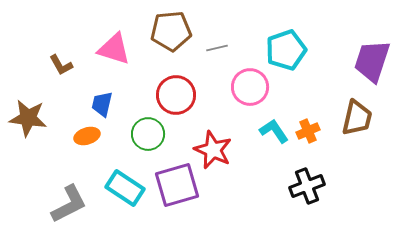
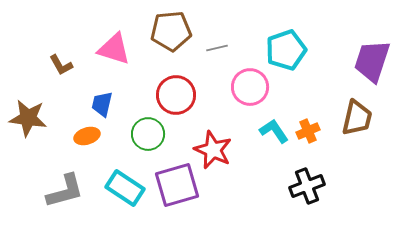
gray L-shape: moved 4 px left, 13 px up; rotated 12 degrees clockwise
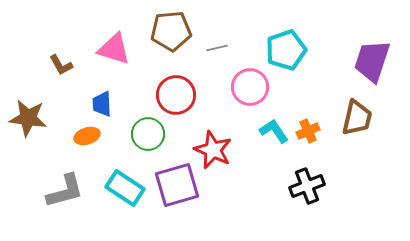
blue trapezoid: rotated 16 degrees counterclockwise
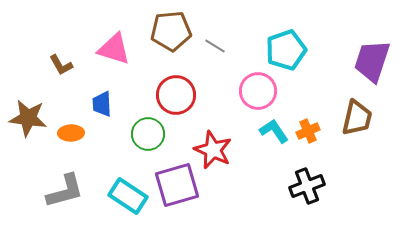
gray line: moved 2 px left, 2 px up; rotated 45 degrees clockwise
pink circle: moved 8 px right, 4 px down
orange ellipse: moved 16 px left, 3 px up; rotated 15 degrees clockwise
cyan rectangle: moved 3 px right, 8 px down
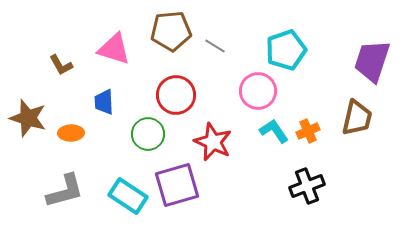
blue trapezoid: moved 2 px right, 2 px up
brown star: rotated 9 degrees clockwise
red star: moved 8 px up
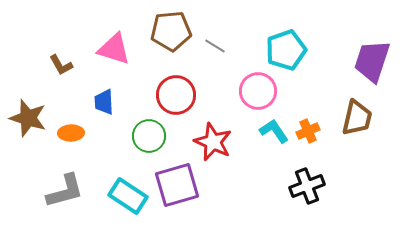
green circle: moved 1 px right, 2 px down
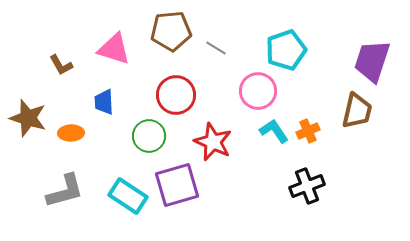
gray line: moved 1 px right, 2 px down
brown trapezoid: moved 7 px up
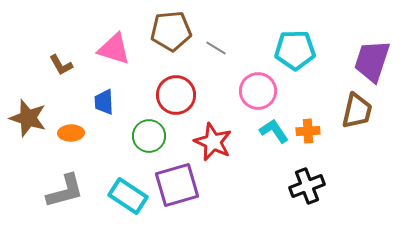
cyan pentagon: moved 9 px right; rotated 18 degrees clockwise
orange cross: rotated 20 degrees clockwise
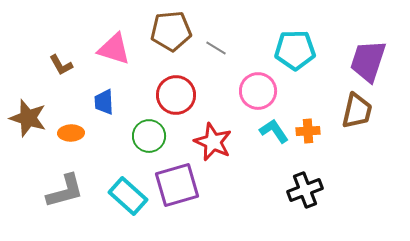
purple trapezoid: moved 4 px left
black cross: moved 2 px left, 4 px down
cyan rectangle: rotated 9 degrees clockwise
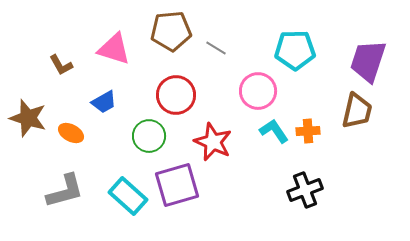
blue trapezoid: rotated 116 degrees counterclockwise
orange ellipse: rotated 30 degrees clockwise
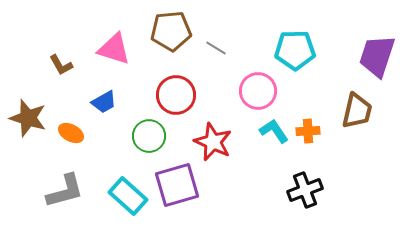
purple trapezoid: moved 9 px right, 5 px up
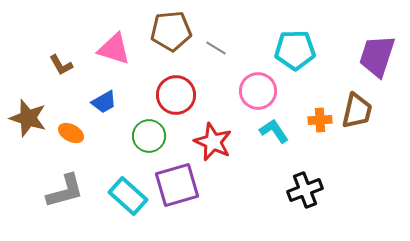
orange cross: moved 12 px right, 11 px up
